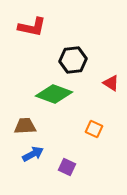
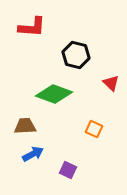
red L-shape: rotated 8 degrees counterclockwise
black hexagon: moved 3 px right, 5 px up; rotated 20 degrees clockwise
red triangle: rotated 12 degrees clockwise
purple square: moved 1 px right, 3 px down
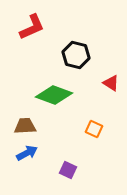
red L-shape: rotated 28 degrees counterclockwise
red triangle: rotated 12 degrees counterclockwise
green diamond: moved 1 px down
blue arrow: moved 6 px left, 1 px up
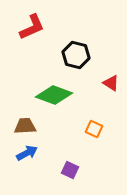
purple square: moved 2 px right
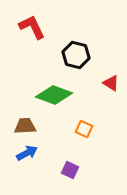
red L-shape: rotated 92 degrees counterclockwise
orange square: moved 10 px left
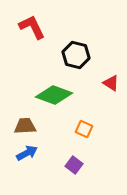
purple square: moved 4 px right, 5 px up; rotated 12 degrees clockwise
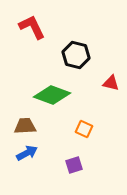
red triangle: rotated 18 degrees counterclockwise
green diamond: moved 2 px left
purple square: rotated 36 degrees clockwise
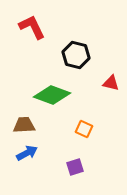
brown trapezoid: moved 1 px left, 1 px up
purple square: moved 1 px right, 2 px down
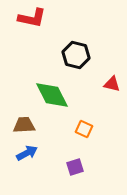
red L-shape: moved 9 px up; rotated 128 degrees clockwise
red triangle: moved 1 px right, 1 px down
green diamond: rotated 42 degrees clockwise
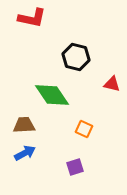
black hexagon: moved 2 px down
green diamond: rotated 6 degrees counterclockwise
blue arrow: moved 2 px left
